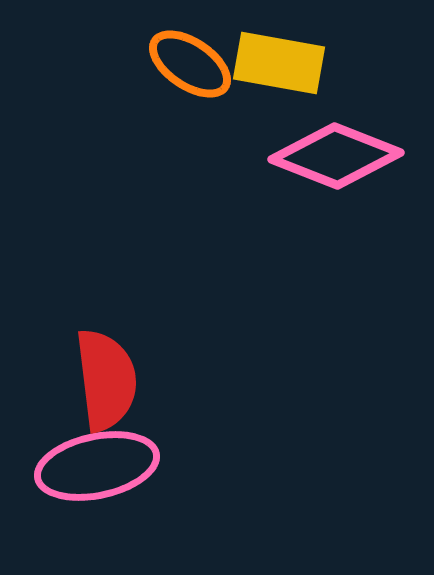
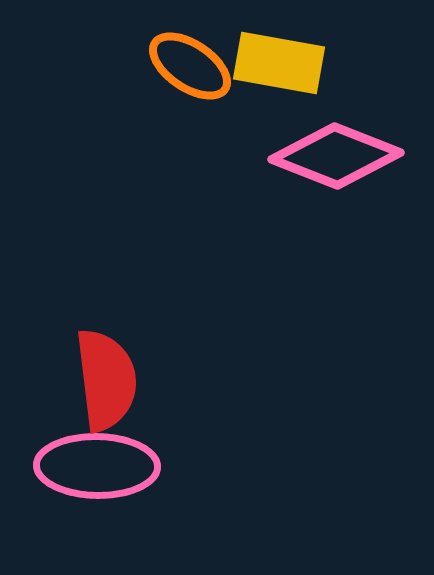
orange ellipse: moved 2 px down
pink ellipse: rotated 13 degrees clockwise
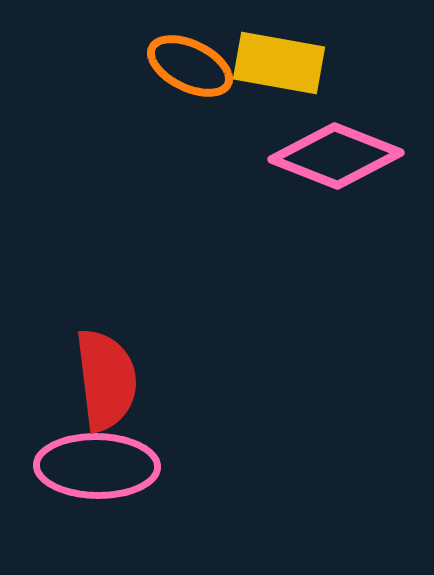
orange ellipse: rotated 8 degrees counterclockwise
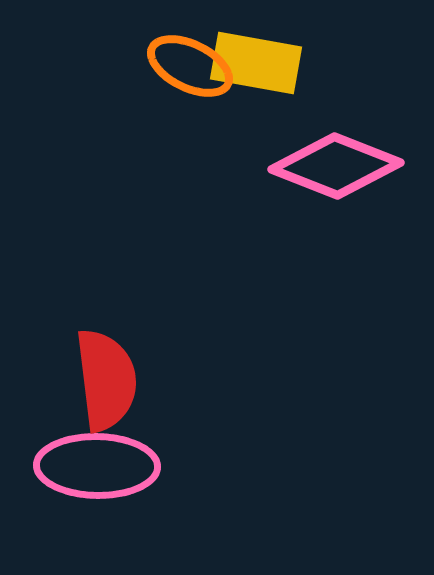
yellow rectangle: moved 23 px left
pink diamond: moved 10 px down
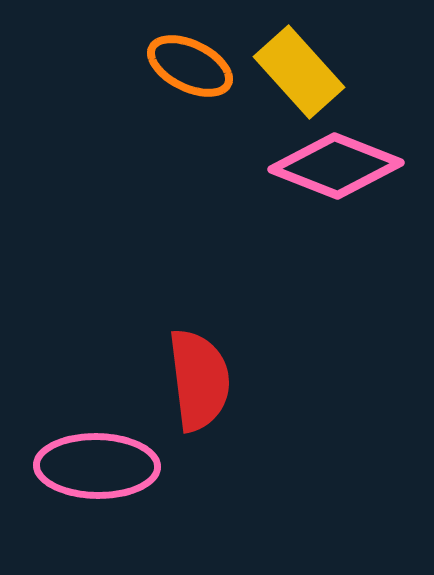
yellow rectangle: moved 43 px right, 9 px down; rotated 38 degrees clockwise
red semicircle: moved 93 px right
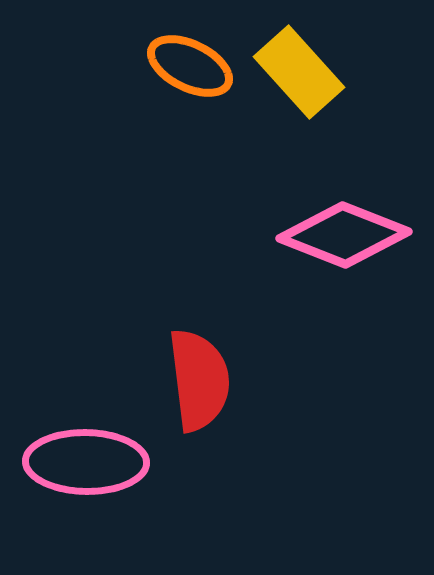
pink diamond: moved 8 px right, 69 px down
pink ellipse: moved 11 px left, 4 px up
